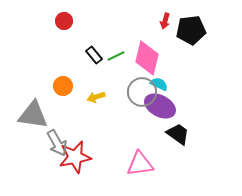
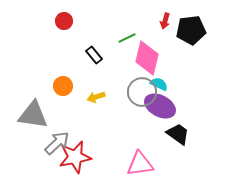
green line: moved 11 px right, 18 px up
gray arrow: rotated 104 degrees counterclockwise
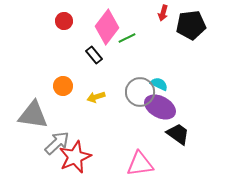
red arrow: moved 2 px left, 8 px up
black pentagon: moved 5 px up
pink diamond: moved 40 px left, 31 px up; rotated 24 degrees clockwise
gray circle: moved 2 px left
purple ellipse: moved 1 px down
red star: rotated 12 degrees counterclockwise
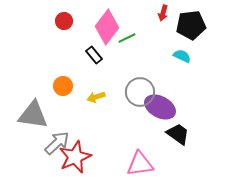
cyan semicircle: moved 23 px right, 28 px up
